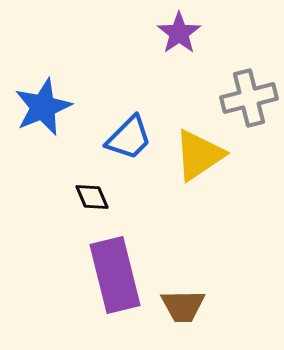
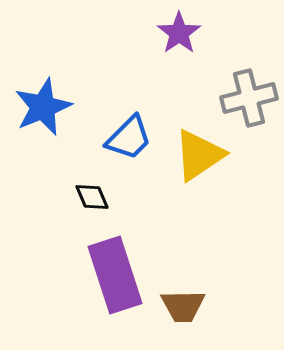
purple rectangle: rotated 4 degrees counterclockwise
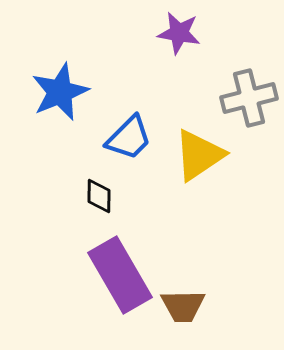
purple star: rotated 27 degrees counterclockwise
blue star: moved 17 px right, 15 px up
black diamond: moved 7 px right, 1 px up; rotated 24 degrees clockwise
purple rectangle: moved 5 px right; rotated 12 degrees counterclockwise
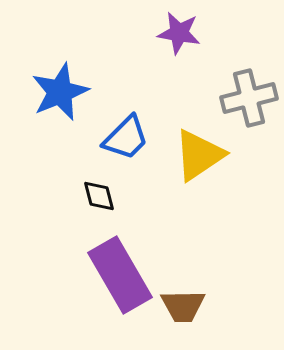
blue trapezoid: moved 3 px left
black diamond: rotated 15 degrees counterclockwise
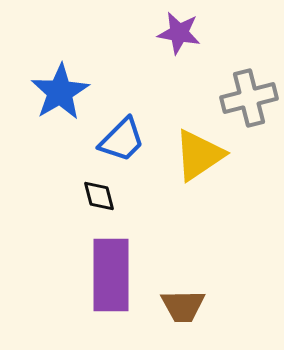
blue star: rotated 8 degrees counterclockwise
blue trapezoid: moved 4 px left, 2 px down
purple rectangle: moved 9 px left; rotated 30 degrees clockwise
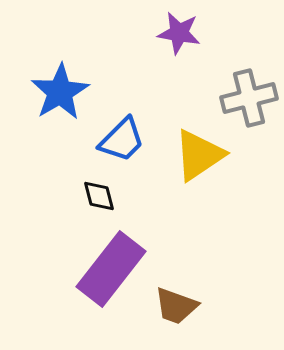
purple rectangle: moved 6 px up; rotated 38 degrees clockwise
brown trapezoid: moved 7 px left; rotated 21 degrees clockwise
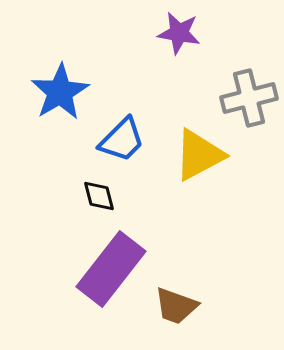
yellow triangle: rotated 6 degrees clockwise
